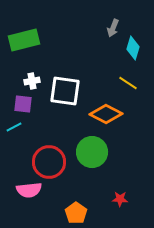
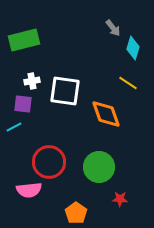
gray arrow: rotated 60 degrees counterclockwise
orange diamond: rotated 44 degrees clockwise
green circle: moved 7 px right, 15 px down
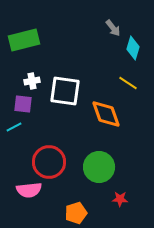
orange pentagon: rotated 20 degrees clockwise
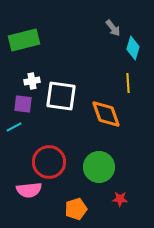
yellow line: rotated 54 degrees clockwise
white square: moved 4 px left, 5 px down
orange pentagon: moved 4 px up
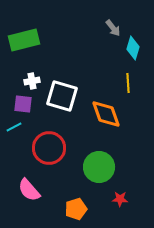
white square: moved 1 px right; rotated 8 degrees clockwise
red circle: moved 14 px up
pink semicircle: rotated 55 degrees clockwise
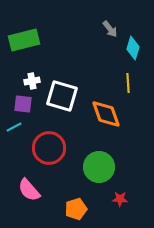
gray arrow: moved 3 px left, 1 px down
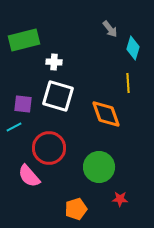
white cross: moved 22 px right, 19 px up; rotated 14 degrees clockwise
white square: moved 4 px left
pink semicircle: moved 14 px up
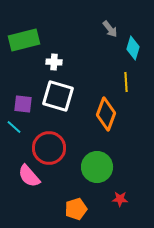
yellow line: moved 2 px left, 1 px up
orange diamond: rotated 40 degrees clockwise
cyan line: rotated 70 degrees clockwise
green circle: moved 2 px left
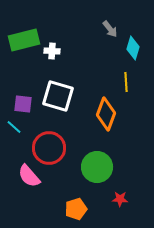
white cross: moved 2 px left, 11 px up
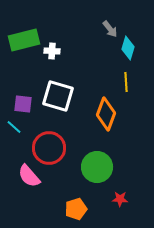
cyan diamond: moved 5 px left
